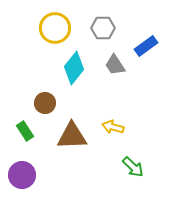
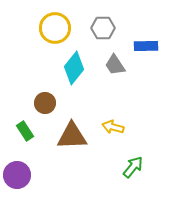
blue rectangle: rotated 35 degrees clockwise
green arrow: rotated 95 degrees counterclockwise
purple circle: moved 5 px left
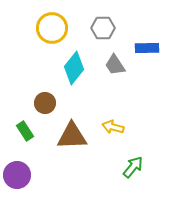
yellow circle: moved 3 px left
blue rectangle: moved 1 px right, 2 px down
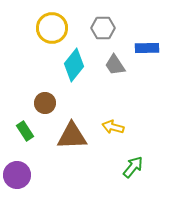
cyan diamond: moved 3 px up
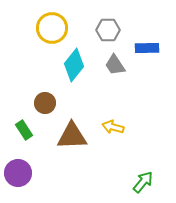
gray hexagon: moved 5 px right, 2 px down
green rectangle: moved 1 px left, 1 px up
green arrow: moved 10 px right, 15 px down
purple circle: moved 1 px right, 2 px up
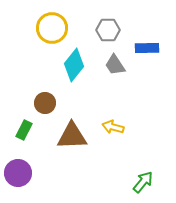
green rectangle: rotated 60 degrees clockwise
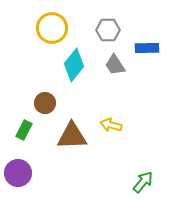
yellow arrow: moved 2 px left, 2 px up
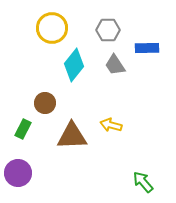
green rectangle: moved 1 px left, 1 px up
green arrow: rotated 80 degrees counterclockwise
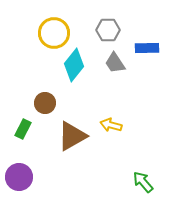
yellow circle: moved 2 px right, 5 px down
gray trapezoid: moved 2 px up
brown triangle: rotated 28 degrees counterclockwise
purple circle: moved 1 px right, 4 px down
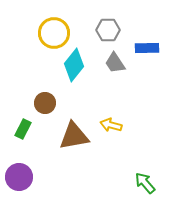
brown triangle: moved 2 px right; rotated 20 degrees clockwise
green arrow: moved 2 px right, 1 px down
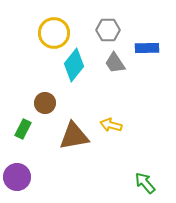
purple circle: moved 2 px left
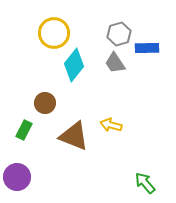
gray hexagon: moved 11 px right, 4 px down; rotated 15 degrees counterclockwise
green rectangle: moved 1 px right, 1 px down
brown triangle: rotated 32 degrees clockwise
